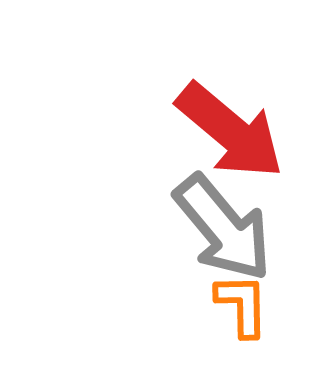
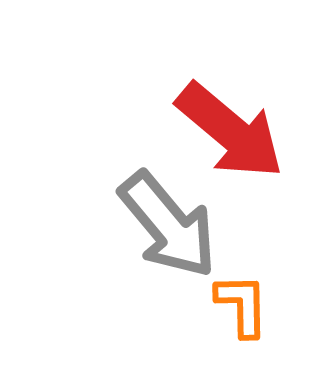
gray arrow: moved 55 px left, 3 px up
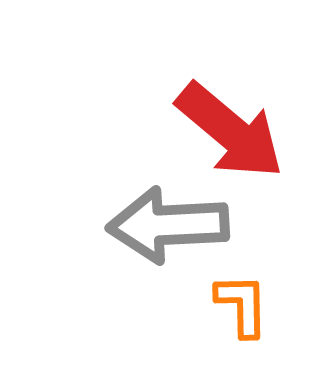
gray arrow: rotated 127 degrees clockwise
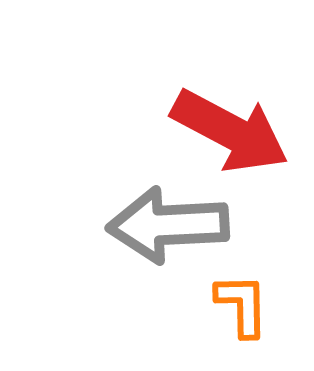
red arrow: rotated 12 degrees counterclockwise
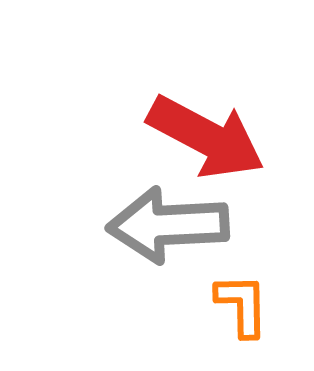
red arrow: moved 24 px left, 6 px down
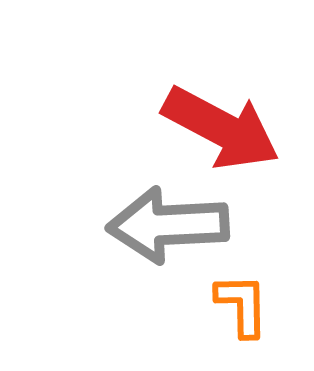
red arrow: moved 15 px right, 9 px up
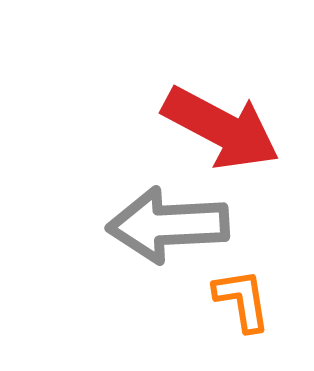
orange L-shape: moved 5 px up; rotated 8 degrees counterclockwise
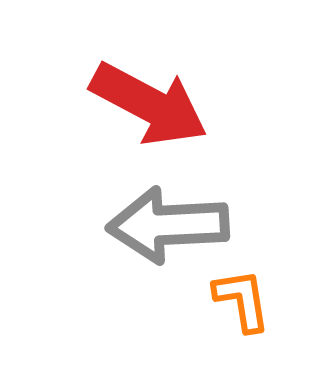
red arrow: moved 72 px left, 24 px up
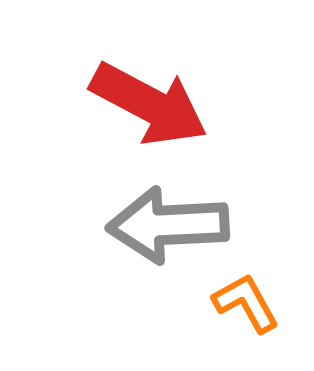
orange L-shape: moved 4 px right, 3 px down; rotated 20 degrees counterclockwise
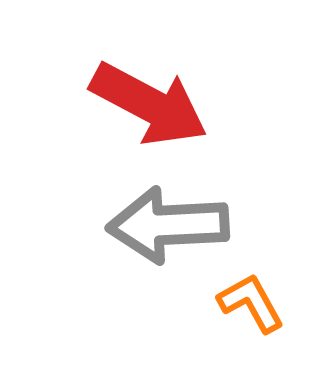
orange L-shape: moved 5 px right
